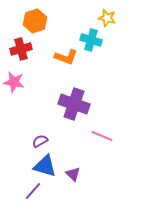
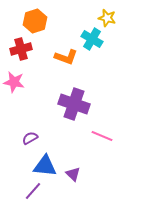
cyan cross: moved 1 px right, 1 px up; rotated 15 degrees clockwise
purple semicircle: moved 10 px left, 3 px up
blue triangle: rotated 10 degrees counterclockwise
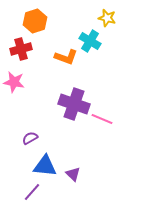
cyan cross: moved 2 px left, 2 px down
pink line: moved 17 px up
purple line: moved 1 px left, 1 px down
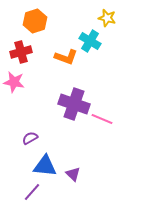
red cross: moved 3 px down
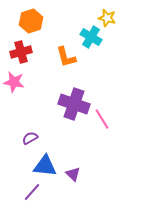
orange hexagon: moved 4 px left
cyan cross: moved 1 px right, 4 px up
orange L-shape: rotated 55 degrees clockwise
pink line: rotated 35 degrees clockwise
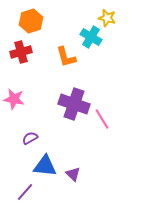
pink star: moved 17 px down
purple line: moved 7 px left
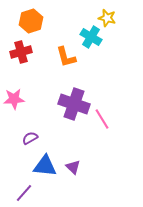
pink star: rotated 15 degrees counterclockwise
purple triangle: moved 7 px up
purple line: moved 1 px left, 1 px down
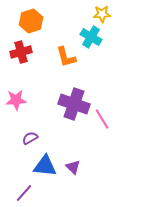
yellow star: moved 5 px left, 4 px up; rotated 18 degrees counterclockwise
pink star: moved 2 px right, 1 px down
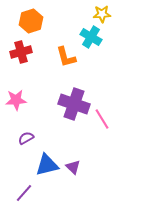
purple semicircle: moved 4 px left
blue triangle: moved 2 px right, 1 px up; rotated 20 degrees counterclockwise
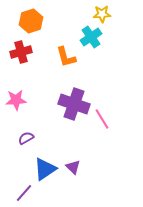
cyan cross: rotated 25 degrees clockwise
blue triangle: moved 2 px left, 4 px down; rotated 20 degrees counterclockwise
